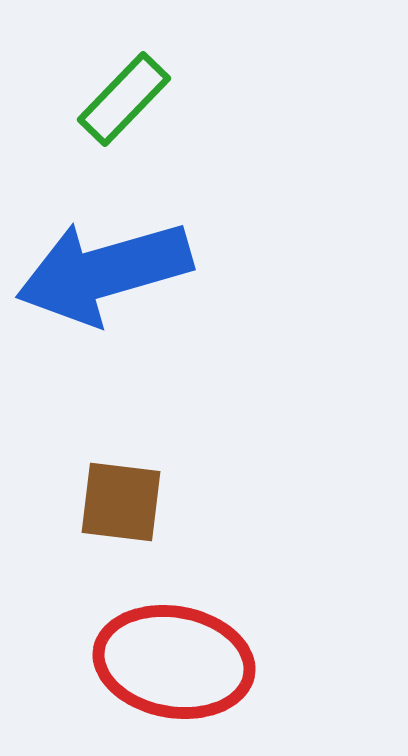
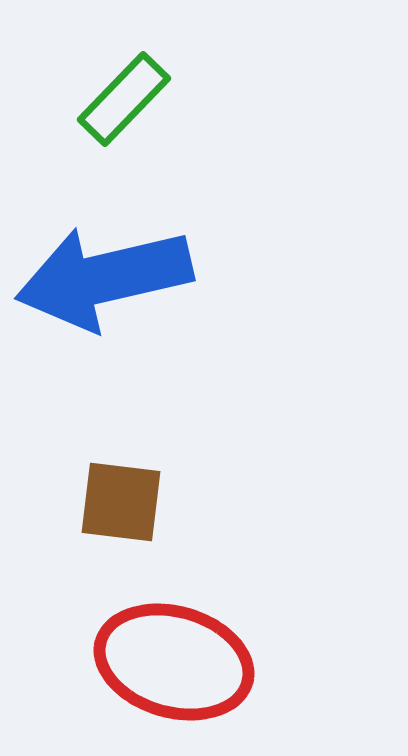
blue arrow: moved 6 px down; rotated 3 degrees clockwise
red ellipse: rotated 6 degrees clockwise
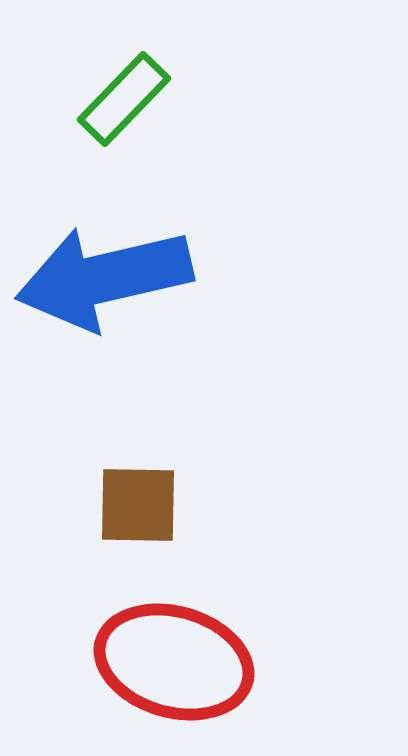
brown square: moved 17 px right, 3 px down; rotated 6 degrees counterclockwise
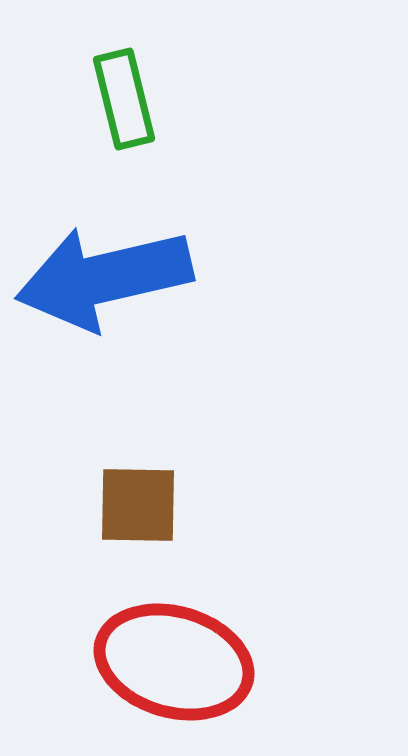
green rectangle: rotated 58 degrees counterclockwise
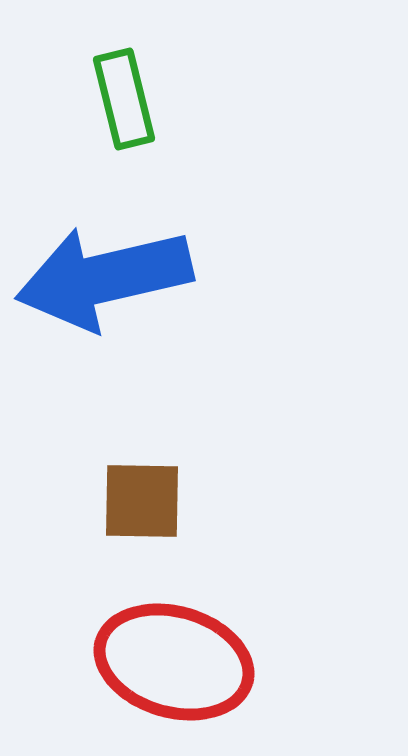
brown square: moved 4 px right, 4 px up
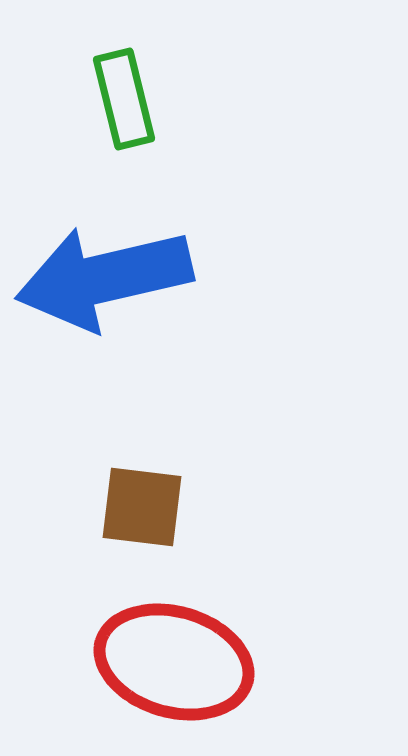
brown square: moved 6 px down; rotated 6 degrees clockwise
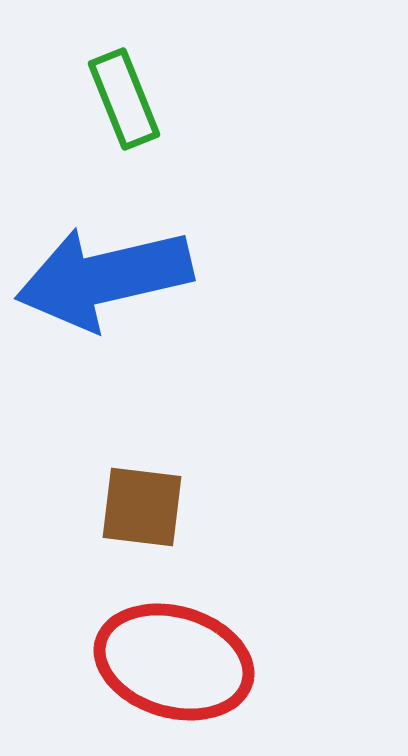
green rectangle: rotated 8 degrees counterclockwise
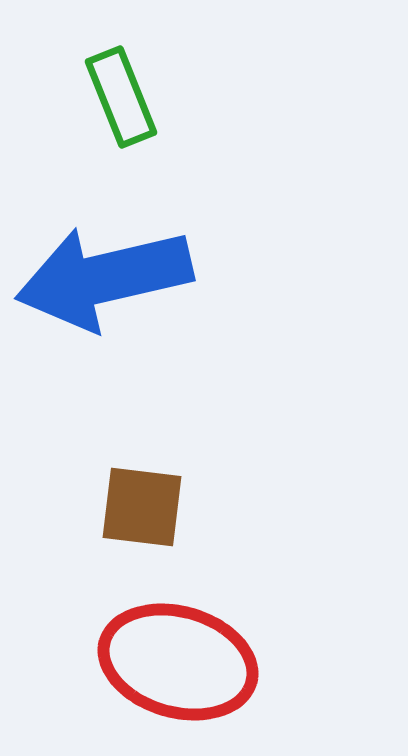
green rectangle: moved 3 px left, 2 px up
red ellipse: moved 4 px right
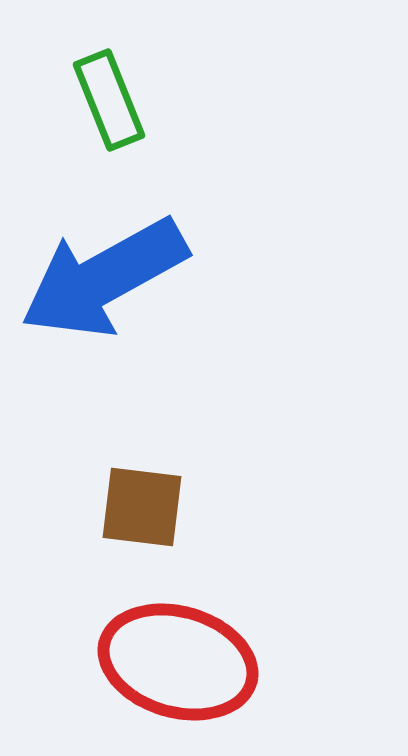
green rectangle: moved 12 px left, 3 px down
blue arrow: rotated 16 degrees counterclockwise
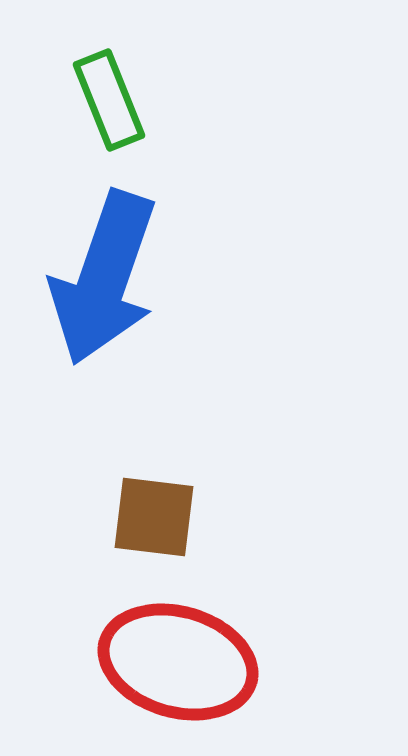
blue arrow: rotated 42 degrees counterclockwise
brown square: moved 12 px right, 10 px down
